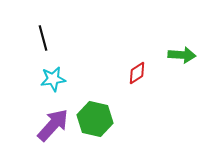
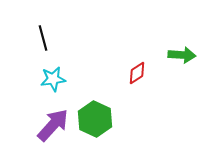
green hexagon: rotated 12 degrees clockwise
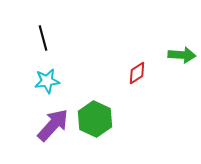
cyan star: moved 6 px left, 2 px down
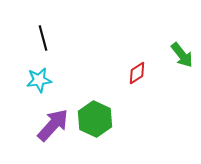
green arrow: rotated 48 degrees clockwise
cyan star: moved 8 px left, 1 px up
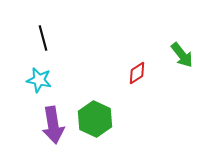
cyan star: rotated 20 degrees clockwise
purple arrow: rotated 129 degrees clockwise
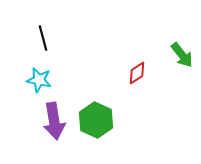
green hexagon: moved 1 px right, 1 px down
purple arrow: moved 1 px right, 4 px up
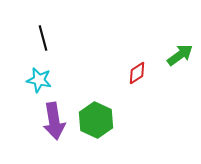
green arrow: moved 2 px left; rotated 88 degrees counterclockwise
